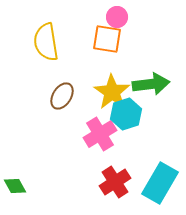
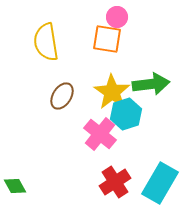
pink cross: rotated 20 degrees counterclockwise
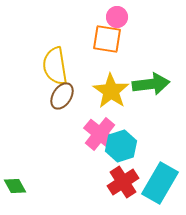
yellow semicircle: moved 9 px right, 24 px down
yellow star: moved 1 px left, 1 px up
cyan hexagon: moved 5 px left, 32 px down
red cross: moved 8 px right
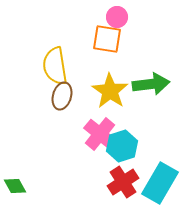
yellow star: moved 1 px left
brown ellipse: rotated 16 degrees counterclockwise
cyan hexagon: moved 1 px right
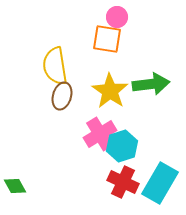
pink cross: rotated 20 degrees clockwise
red cross: rotated 32 degrees counterclockwise
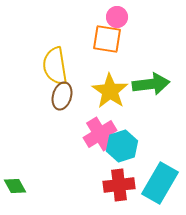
red cross: moved 4 px left, 3 px down; rotated 32 degrees counterclockwise
